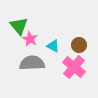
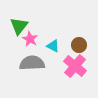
green triangle: rotated 18 degrees clockwise
pink cross: moved 1 px right, 1 px up
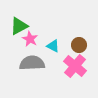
green triangle: rotated 24 degrees clockwise
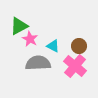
brown circle: moved 1 px down
gray semicircle: moved 6 px right
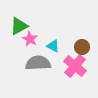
brown circle: moved 3 px right, 1 px down
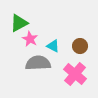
green triangle: moved 3 px up
brown circle: moved 2 px left, 1 px up
pink cross: moved 8 px down
